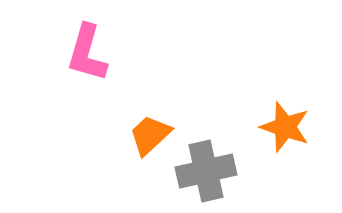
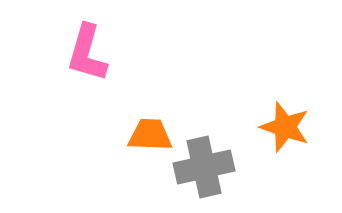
orange trapezoid: rotated 45 degrees clockwise
gray cross: moved 2 px left, 4 px up
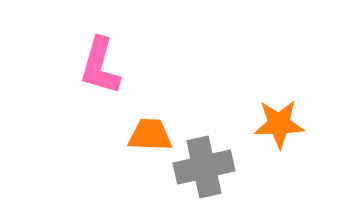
pink L-shape: moved 13 px right, 13 px down
orange star: moved 6 px left, 3 px up; rotated 21 degrees counterclockwise
